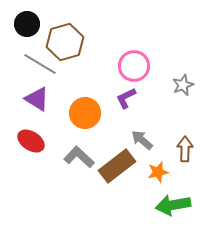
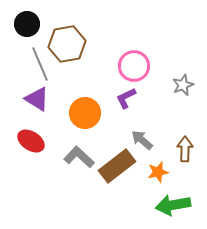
brown hexagon: moved 2 px right, 2 px down; rotated 6 degrees clockwise
gray line: rotated 36 degrees clockwise
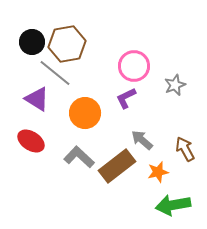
black circle: moved 5 px right, 18 px down
gray line: moved 15 px right, 9 px down; rotated 28 degrees counterclockwise
gray star: moved 8 px left
brown arrow: rotated 30 degrees counterclockwise
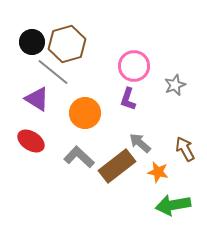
brown hexagon: rotated 6 degrees counterclockwise
gray line: moved 2 px left, 1 px up
purple L-shape: moved 2 px right, 1 px down; rotated 45 degrees counterclockwise
gray arrow: moved 2 px left, 3 px down
orange star: rotated 25 degrees clockwise
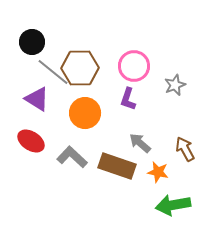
brown hexagon: moved 13 px right, 24 px down; rotated 15 degrees clockwise
gray L-shape: moved 7 px left
brown rectangle: rotated 57 degrees clockwise
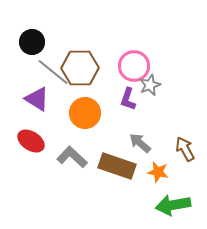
gray star: moved 25 px left
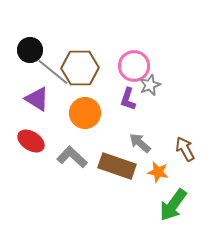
black circle: moved 2 px left, 8 px down
green arrow: rotated 44 degrees counterclockwise
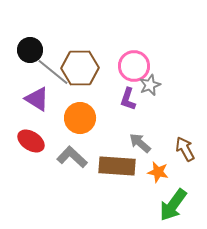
orange circle: moved 5 px left, 5 px down
brown rectangle: rotated 15 degrees counterclockwise
